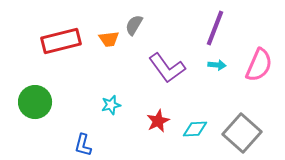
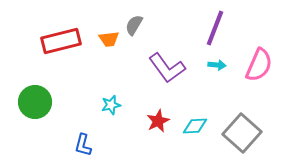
cyan diamond: moved 3 px up
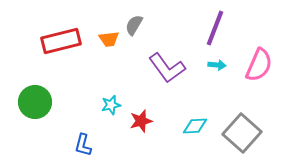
red star: moved 17 px left; rotated 10 degrees clockwise
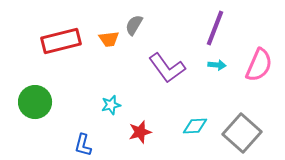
red star: moved 1 px left, 11 px down
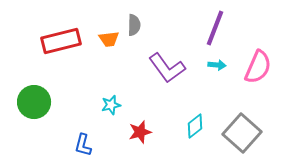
gray semicircle: rotated 150 degrees clockwise
pink semicircle: moved 1 px left, 2 px down
green circle: moved 1 px left
cyan diamond: rotated 35 degrees counterclockwise
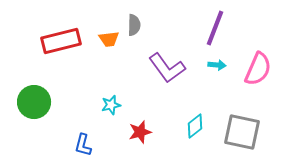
pink semicircle: moved 2 px down
gray square: moved 1 px up; rotated 30 degrees counterclockwise
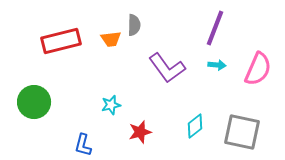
orange trapezoid: moved 2 px right
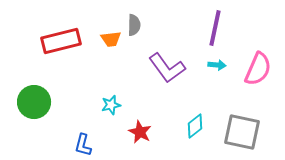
purple line: rotated 9 degrees counterclockwise
red star: rotated 30 degrees counterclockwise
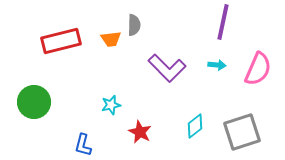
purple line: moved 8 px right, 6 px up
purple L-shape: rotated 9 degrees counterclockwise
gray square: rotated 30 degrees counterclockwise
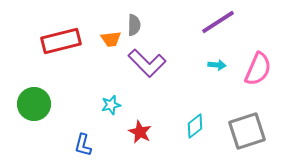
purple line: moved 5 px left; rotated 45 degrees clockwise
purple L-shape: moved 20 px left, 5 px up
green circle: moved 2 px down
gray square: moved 5 px right, 1 px up
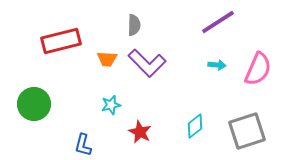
orange trapezoid: moved 4 px left, 20 px down; rotated 10 degrees clockwise
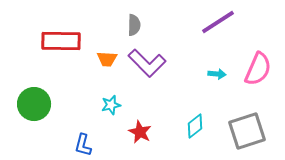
red rectangle: rotated 15 degrees clockwise
cyan arrow: moved 9 px down
